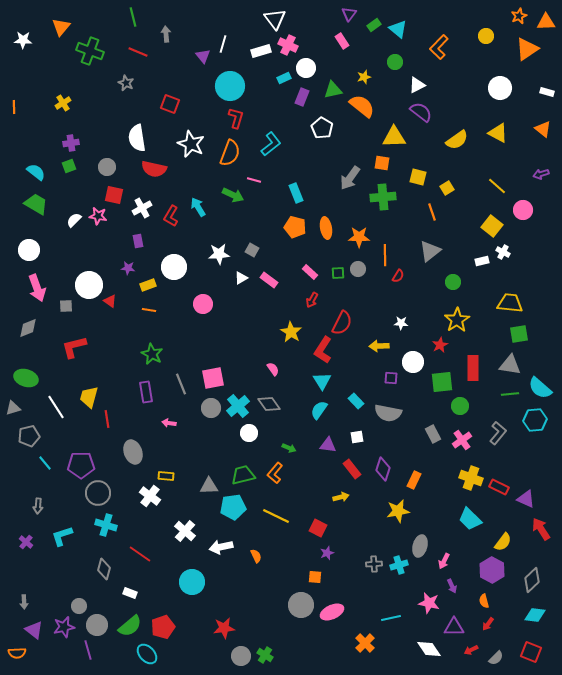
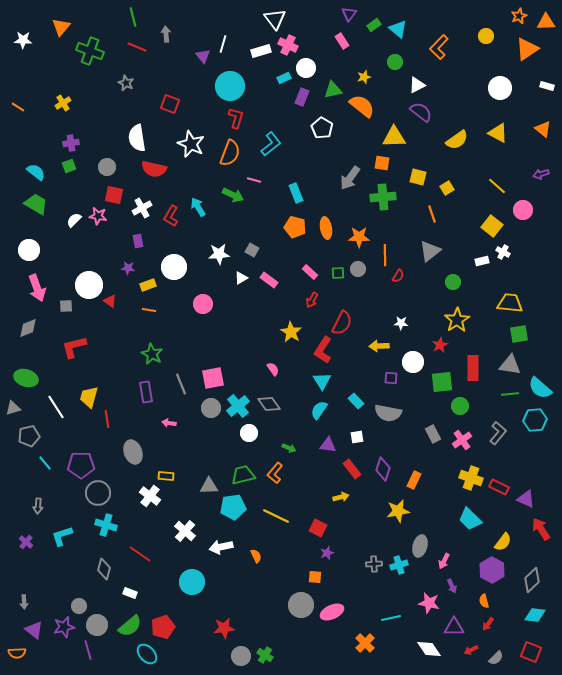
red line at (138, 52): moved 1 px left, 5 px up
white rectangle at (547, 92): moved 6 px up
orange line at (14, 107): moved 4 px right; rotated 56 degrees counterclockwise
orange line at (432, 212): moved 2 px down
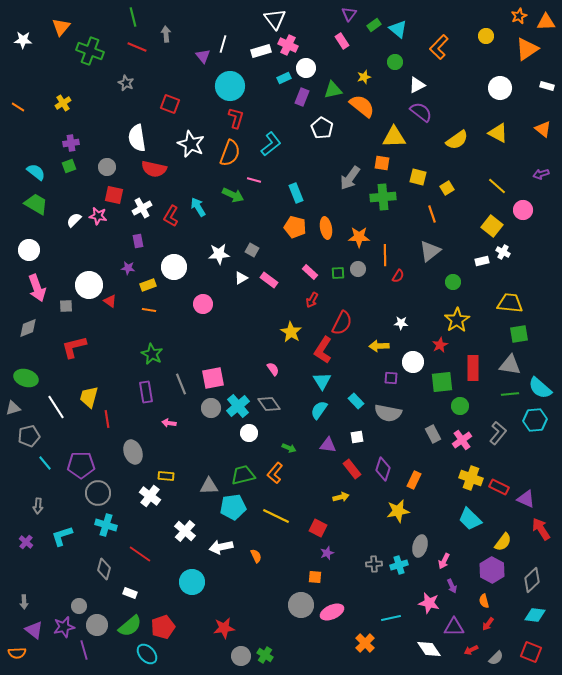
purple line at (88, 650): moved 4 px left
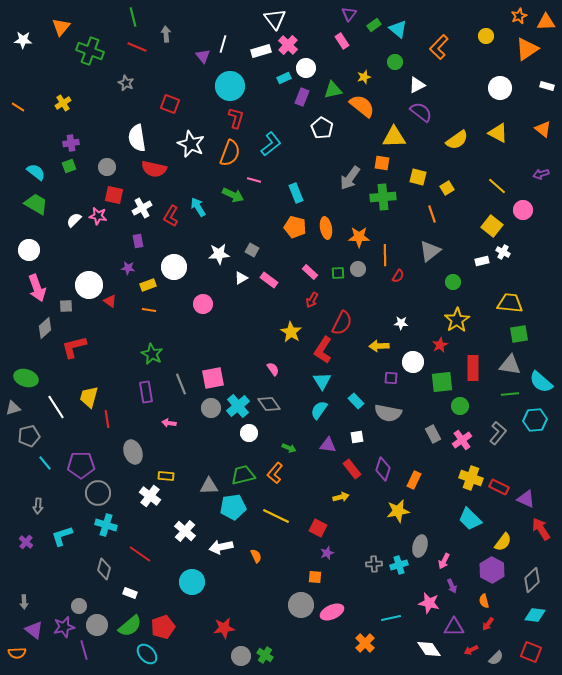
pink cross at (288, 45): rotated 18 degrees clockwise
gray diamond at (28, 328): moved 17 px right; rotated 20 degrees counterclockwise
cyan semicircle at (540, 388): moved 1 px right, 6 px up
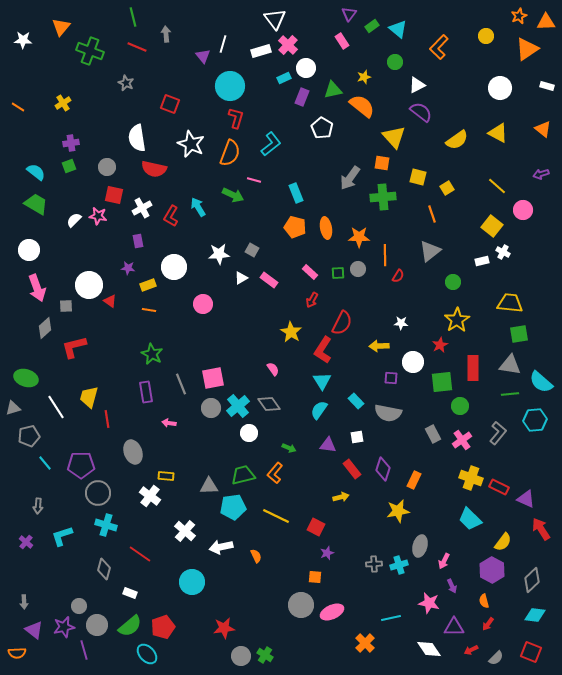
green rectangle at (374, 25): moved 2 px left, 1 px down
yellow triangle at (394, 137): rotated 50 degrees clockwise
red square at (318, 528): moved 2 px left, 1 px up
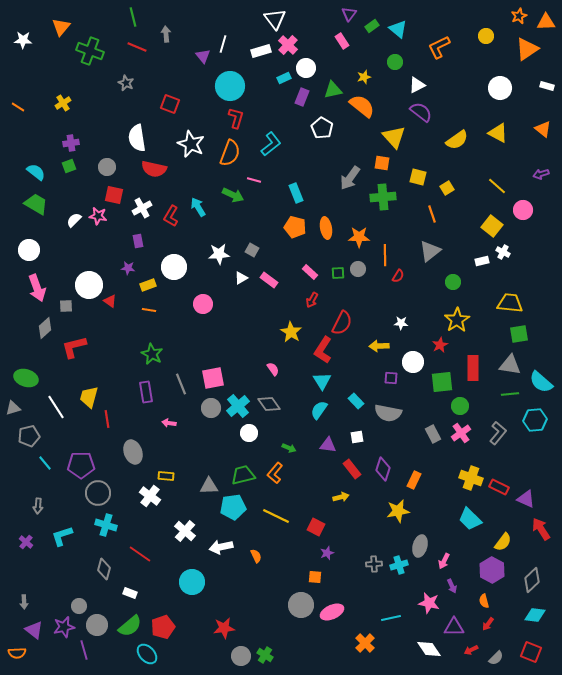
orange L-shape at (439, 47): rotated 20 degrees clockwise
pink cross at (462, 440): moved 1 px left, 7 px up
